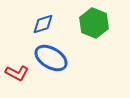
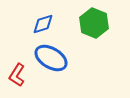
red L-shape: moved 2 px down; rotated 95 degrees clockwise
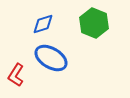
red L-shape: moved 1 px left
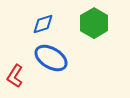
green hexagon: rotated 8 degrees clockwise
red L-shape: moved 1 px left, 1 px down
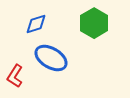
blue diamond: moved 7 px left
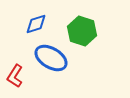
green hexagon: moved 12 px left, 8 px down; rotated 12 degrees counterclockwise
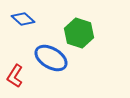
blue diamond: moved 13 px left, 5 px up; rotated 60 degrees clockwise
green hexagon: moved 3 px left, 2 px down
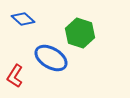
green hexagon: moved 1 px right
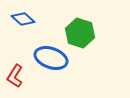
blue ellipse: rotated 12 degrees counterclockwise
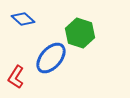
blue ellipse: rotated 68 degrees counterclockwise
red L-shape: moved 1 px right, 1 px down
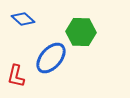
green hexagon: moved 1 px right, 1 px up; rotated 16 degrees counterclockwise
red L-shape: moved 1 px up; rotated 20 degrees counterclockwise
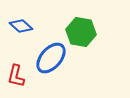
blue diamond: moved 2 px left, 7 px down
green hexagon: rotated 8 degrees clockwise
